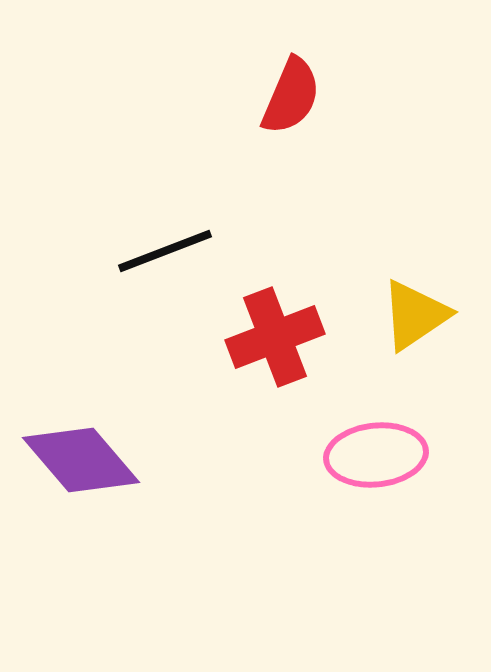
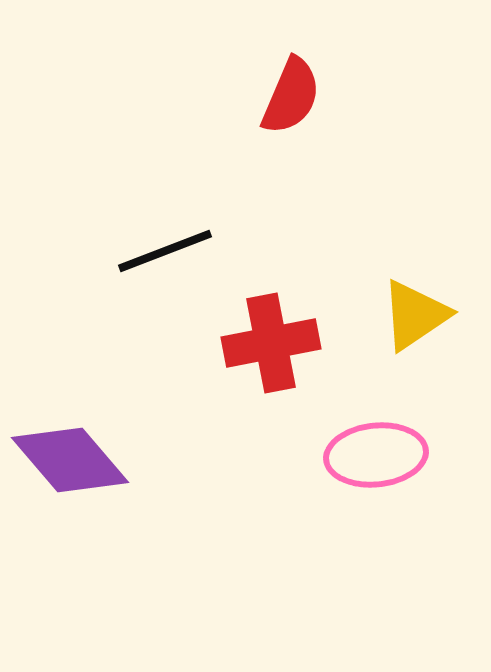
red cross: moved 4 px left, 6 px down; rotated 10 degrees clockwise
purple diamond: moved 11 px left
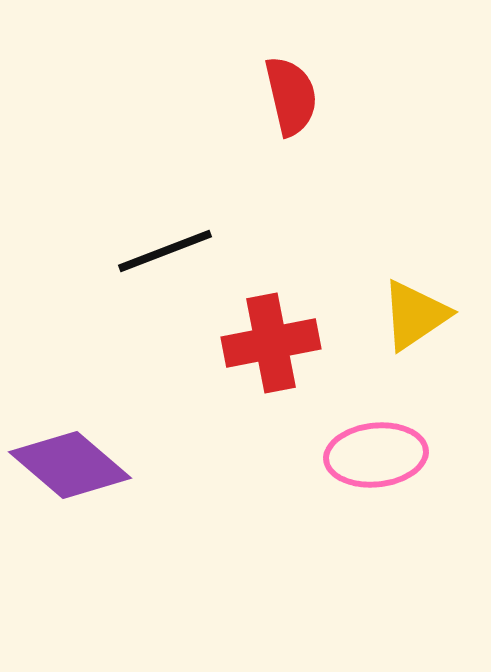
red semicircle: rotated 36 degrees counterclockwise
purple diamond: moved 5 px down; rotated 9 degrees counterclockwise
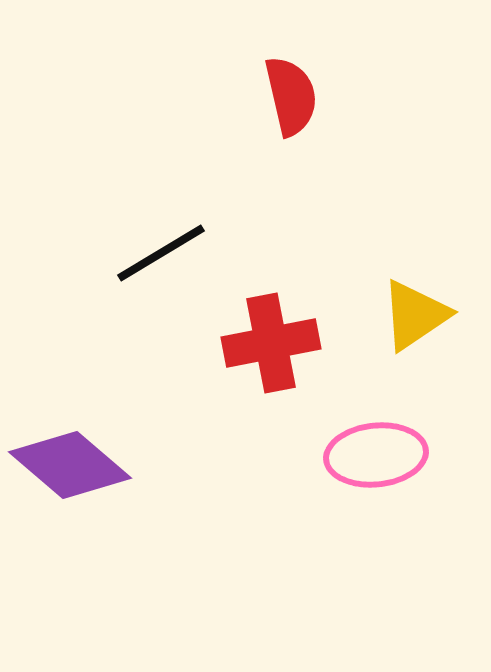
black line: moved 4 px left, 2 px down; rotated 10 degrees counterclockwise
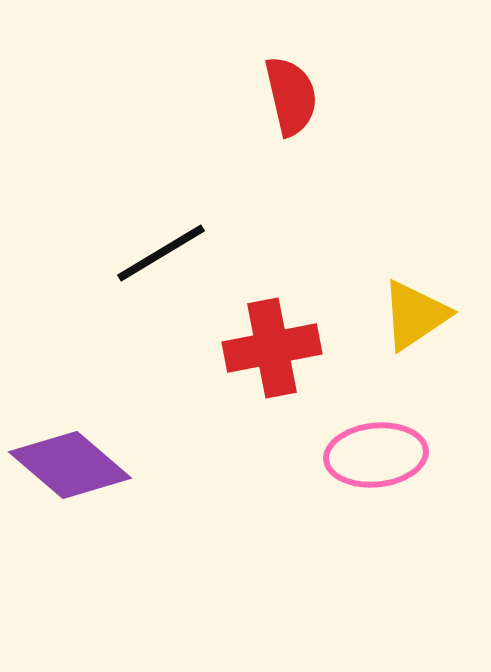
red cross: moved 1 px right, 5 px down
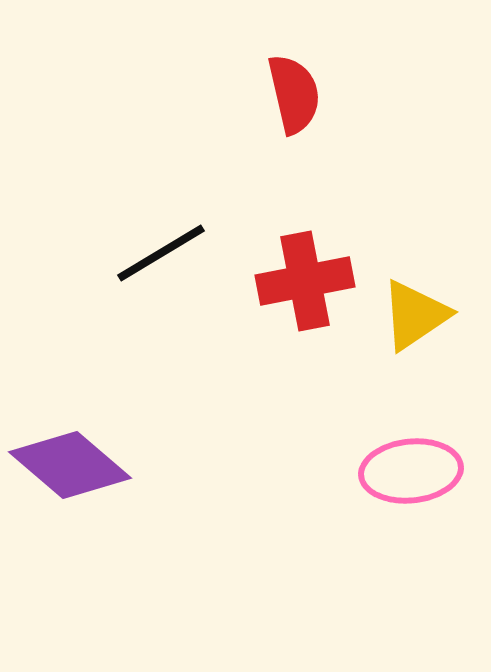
red semicircle: moved 3 px right, 2 px up
red cross: moved 33 px right, 67 px up
pink ellipse: moved 35 px right, 16 px down
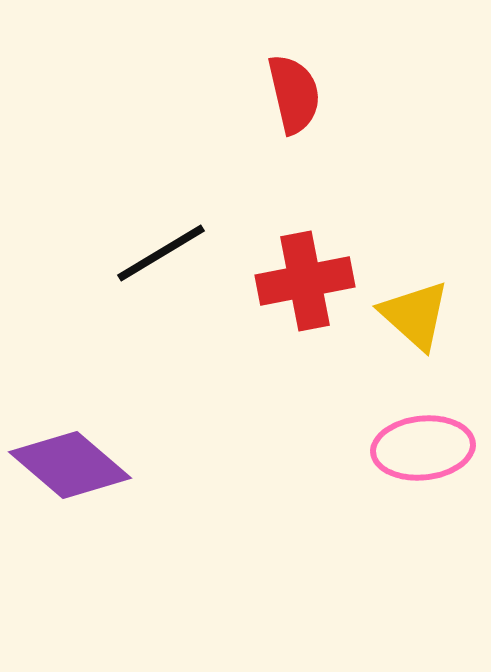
yellow triangle: rotated 44 degrees counterclockwise
pink ellipse: moved 12 px right, 23 px up
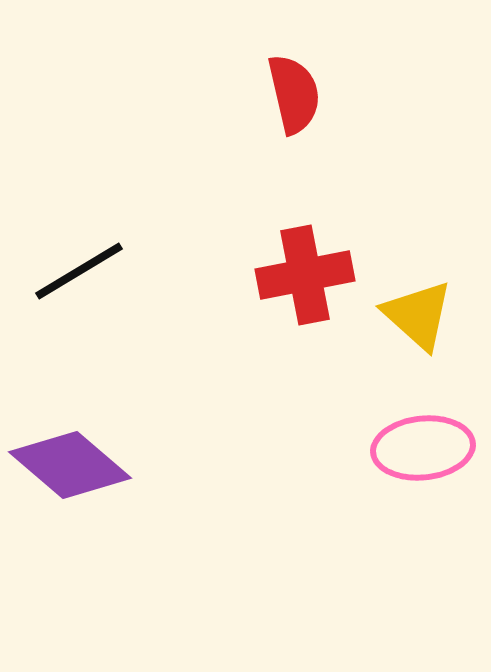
black line: moved 82 px left, 18 px down
red cross: moved 6 px up
yellow triangle: moved 3 px right
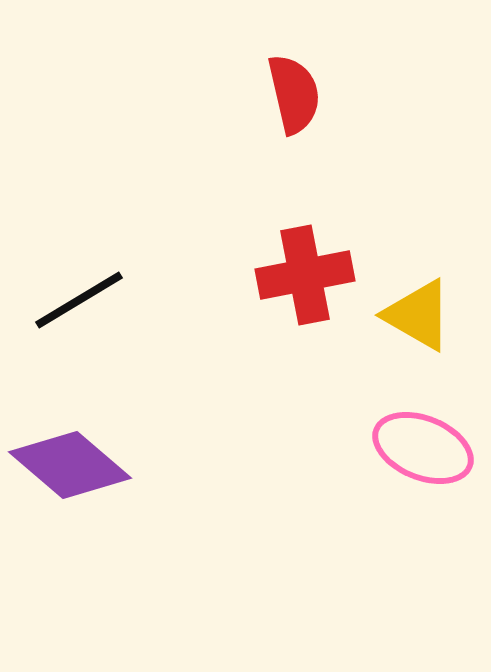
black line: moved 29 px down
yellow triangle: rotated 12 degrees counterclockwise
pink ellipse: rotated 28 degrees clockwise
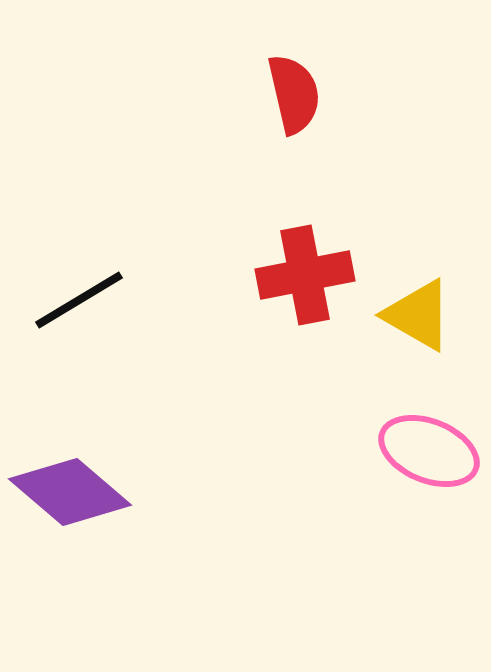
pink ellipse: moved 6 px right, 3 px down
purple diamond: moved 27 px down
